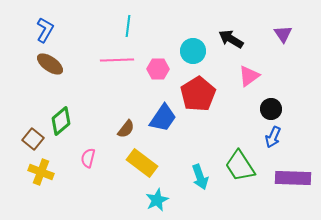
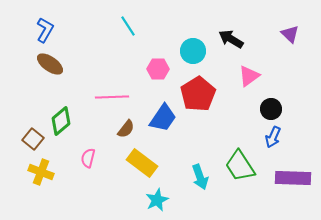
cyan line: rotated 40 degrees counterclockwise
purple triangle: moved 7 px right; rotated 12 degrees counterclockwise
pink line: moved 5 px left, 37 px down
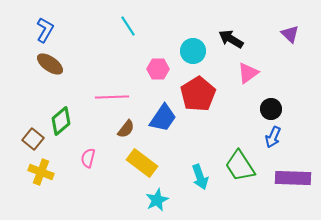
pink triangle: moved 1 px left, 3 px up
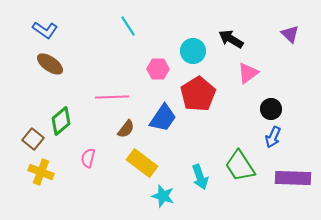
blue L-shape: rotated 95 degrees clockwise
cyan star: moved 6 px right, 4 px up; rotated 30 degrees counterclockwise
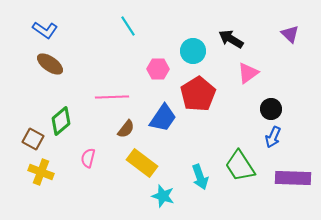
brown square: rotated 10 degrees counterclockwise
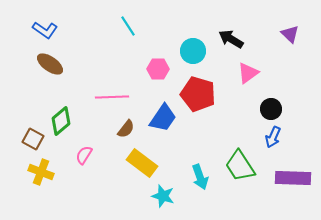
red pentagon: rotated 24 degrees counterclockwise
pink semicircle: moved 4 px left, 3 px up; rotated 18 degrees clockwise
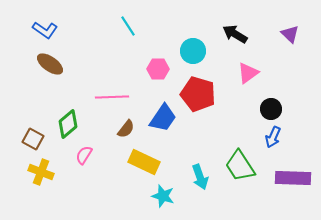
black arrow: moved 4 px right, 5 px up
green diamond: moved 7 px right, 3 px down
yellow rectangle: moved 2 px right, 1 px up; rotated 12 degrees counterclockwise
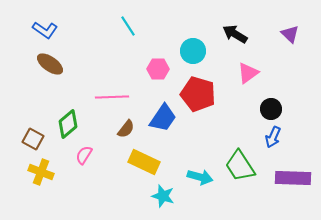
cyan arrow: rotated 55 degrees counterclockwise
